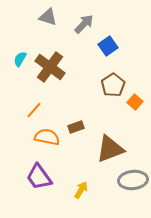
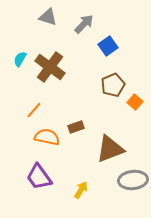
brown pentagon: rotated 10 degrees clockwise
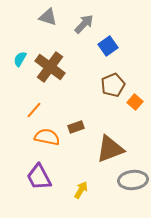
purple trapezoid: rotated 8 degrees clockwise
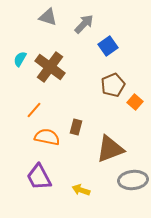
brown rectangle: rotated 56 degrees counterclockwise
yellow arrow: rotated 102 degrees counterclockwise
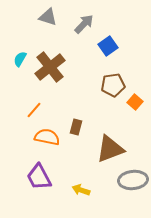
brown cross: rotated 16 degrees clockwise
brown pentagon: rotated 15 degrees clockwise
